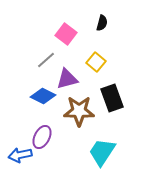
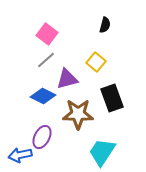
black semicircle: moved 3 px right, 2 px down
pink square: moved 19 px left
brown star: moved 1 px left, 3 px down
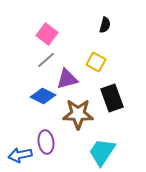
yellow square: rotated 12 degrees counterclockwise
purple ellipse: moved 4 px right, 5 px down; rotated 35 degrees counterclockwise
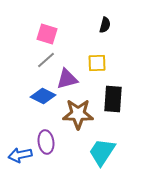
pink square: rotated 20 degrees counterclockwise
yellow square: moved 1 px right, 1 px down; rotated 30 degrees counterclockwise
black rectangle: moved 1 px right, 1 px down; rotated 24 degrees clockwise
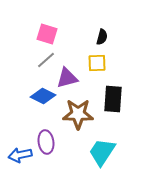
black semicircle: moved 3 px left, 12 px down
purple triangle: moved 1 px up
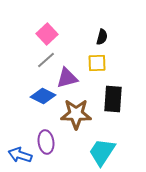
pink square: rotated 30 degrees clockwise
brown star: moved 2 px left
blue arrow: rotated 30 degrees clockwise
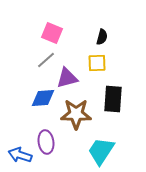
pink square: moved 5 px right, 1 px up; rotated 25 degrees counterclockwise
blue diamond: moved 2 px down; rotated 30 degrees counterclockwise
cyan trapezoid: moved 1 px left, 1 px up
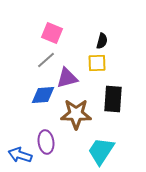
black semicircle: moved 4 px down
blue diamond: moved 3 px up
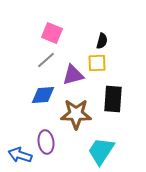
purple triangle: moved 6 px right, 3 px up
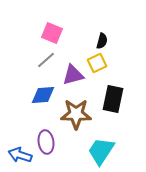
yellow square: rotated 24 degrees counterclockwise
black rectangle: rotated 8 degrees clockwise
